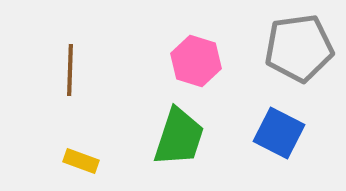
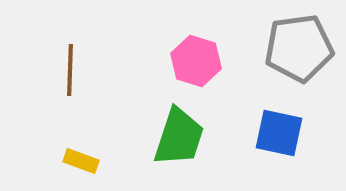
blue square: rotated 15 degrees counterclockwise
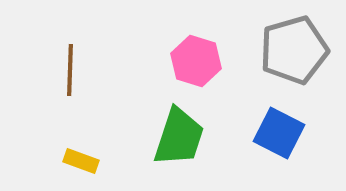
gray pentagon: moved 5 px left, 2 px down; rotated 8 degrees counterclockwise
blue square: rotated 15 degrees clockwise
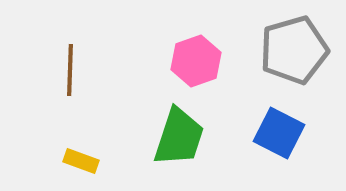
pink hexagon: rotated 24 degrees clockwise
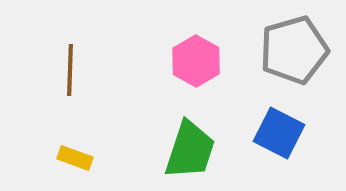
pink hexagon: rotated 12 degrees counterclockwise
green trapezoid: moved 11 px right, 13 px down
yellow rectangle: moved 6 px left, 3 px up
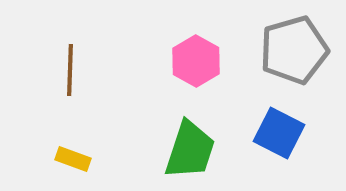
yellow rectangle: moved 2 px left, 1 px down
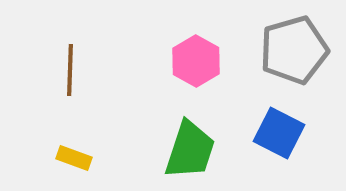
yellow rectangle: moved 1 px right, 1 px up
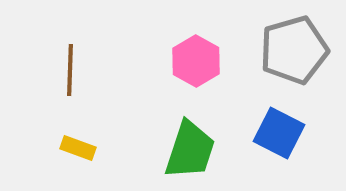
yellow rectangle: moved 4 px right, 10 px up
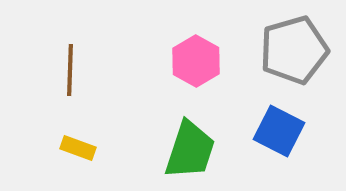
blue square: moved 2 px up
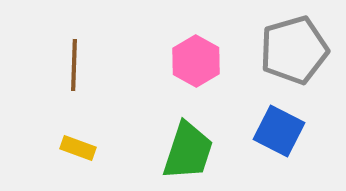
brown line: moved 4 px right, 5 px up
green trapezoid: moved 2 px left, 1 px down
